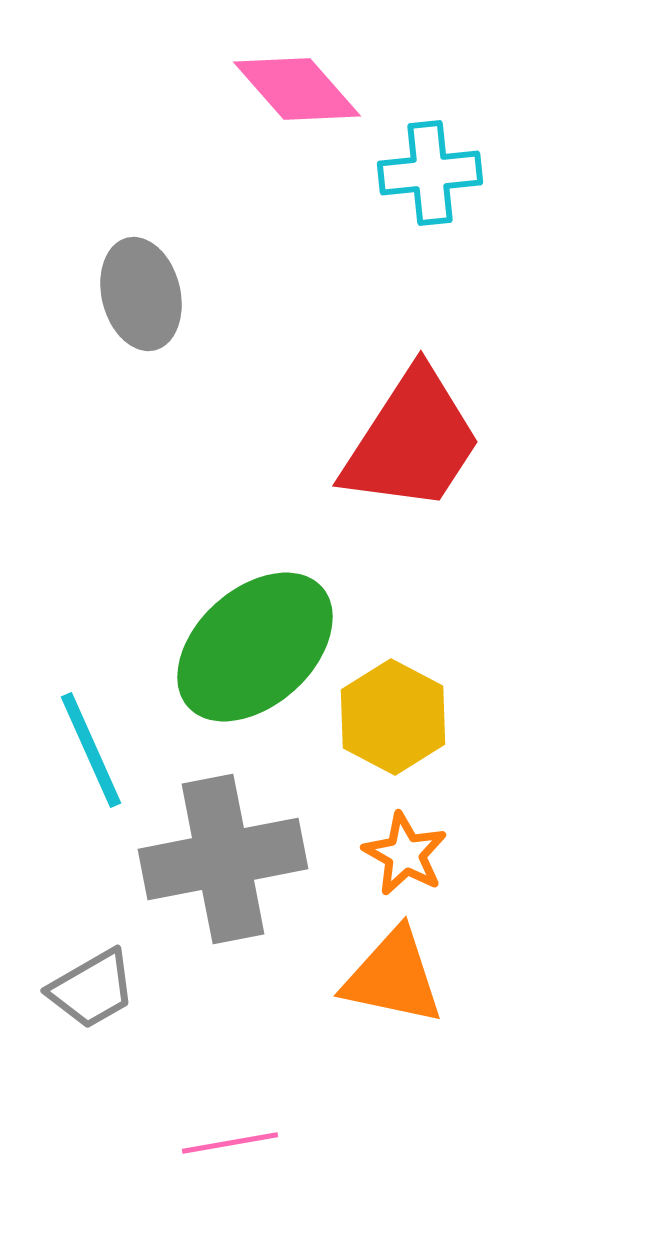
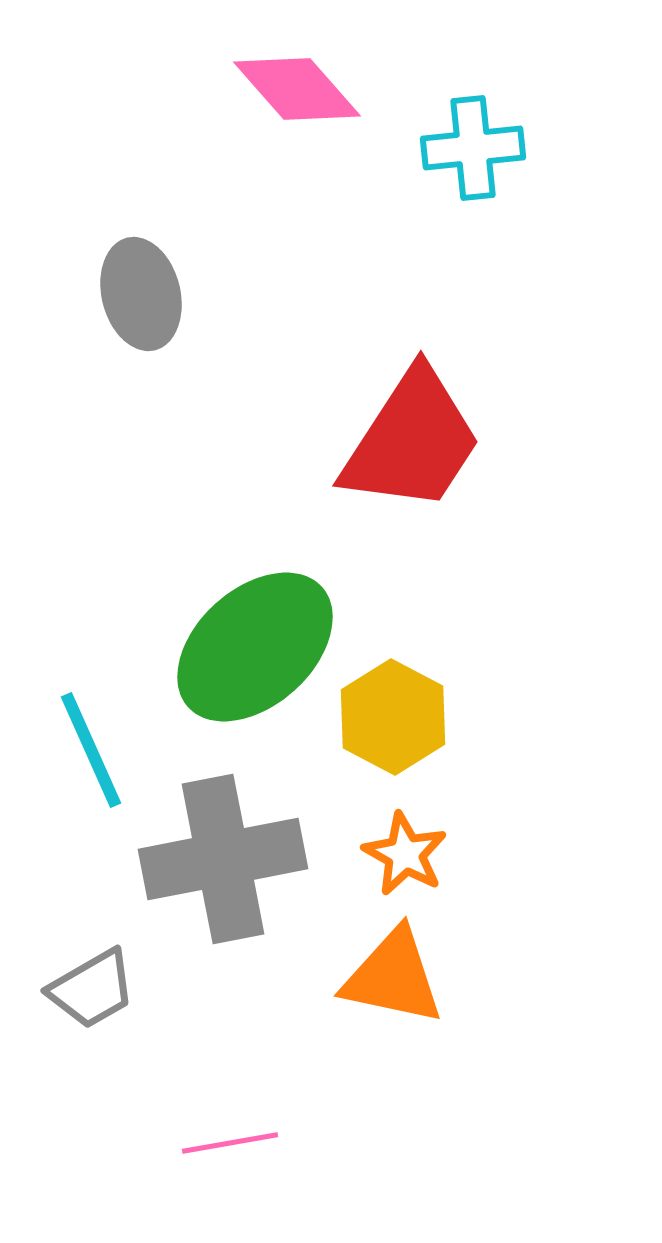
cyan cross: moved 43 px right, 25 px up
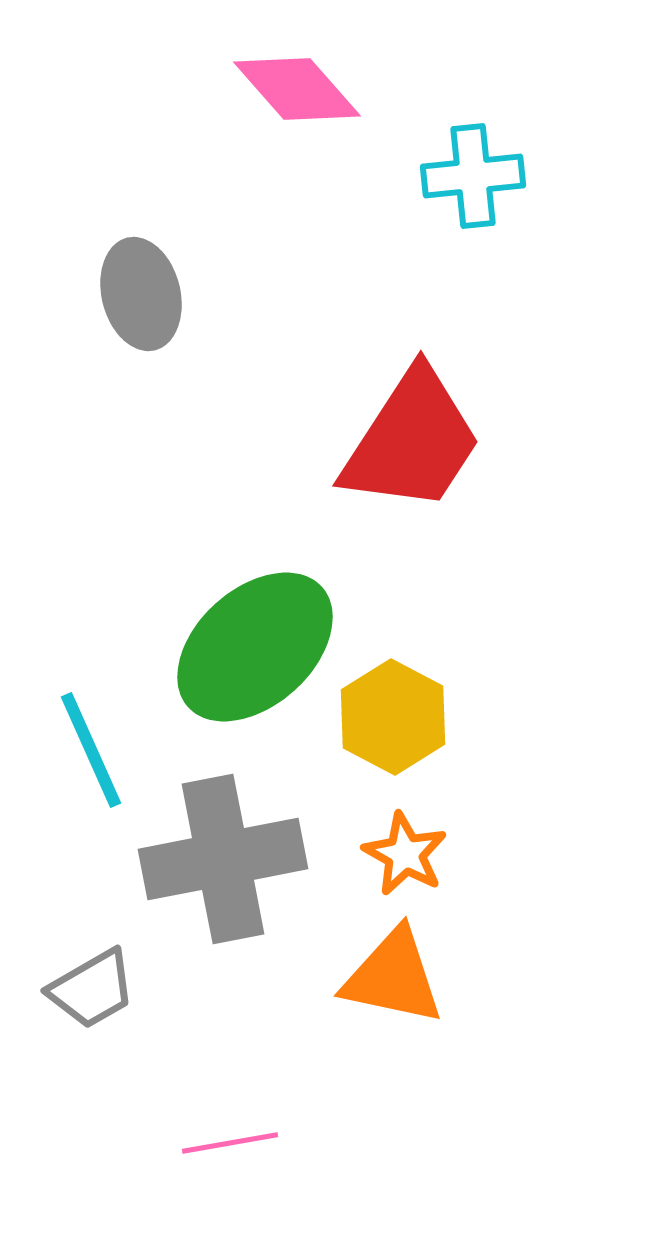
cyan cross: moved 28 px down
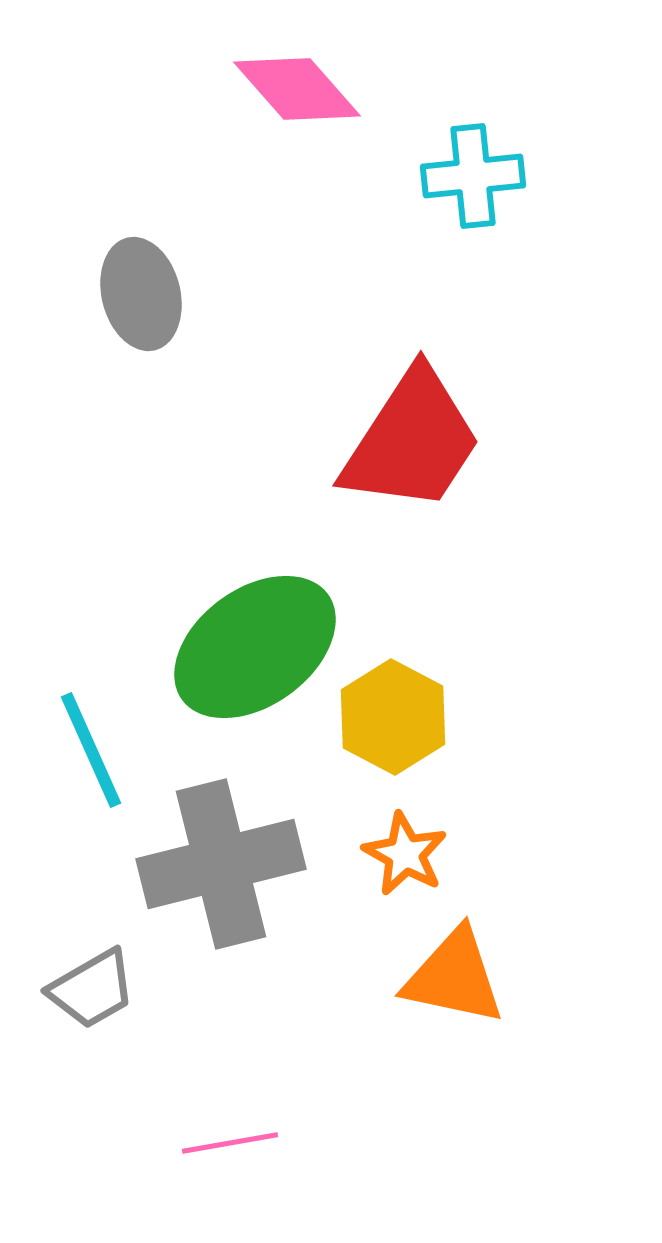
green ellipse: rotated 6 degrees clockwise
gray cross: moved 2 px left, 5 px down; rotated 3 degrees counterclockwise
orange triangle: moved 61 px right
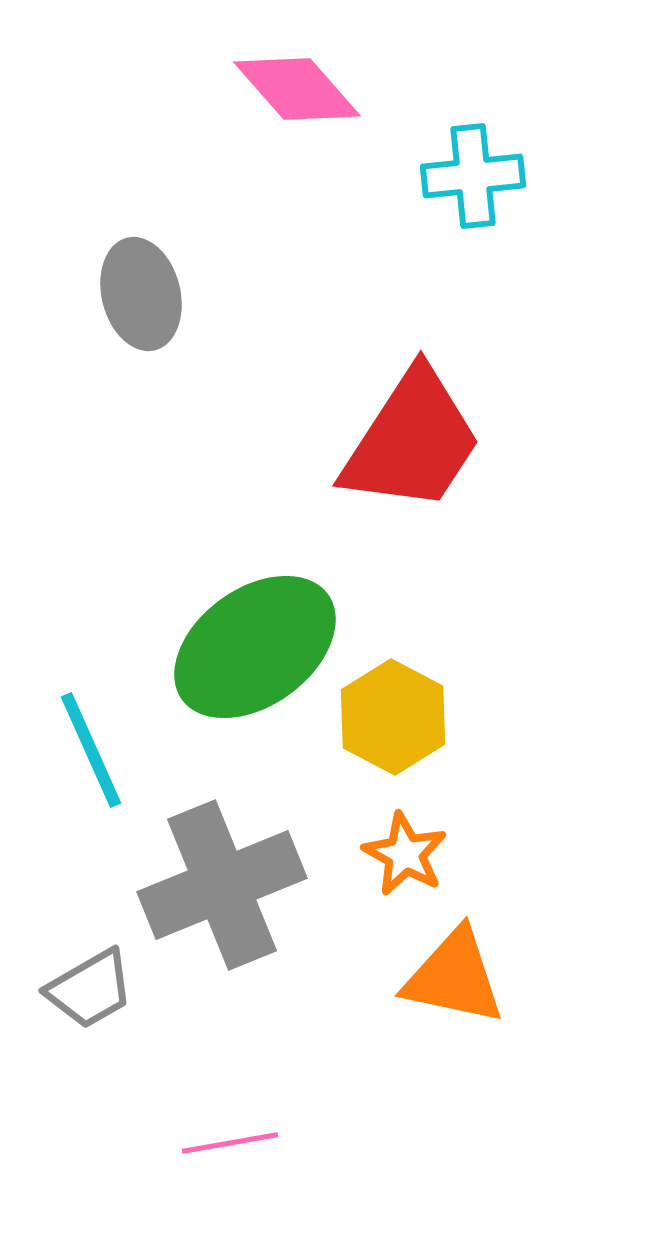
gray cross: moved 1 px right, 21 px down; rotated 8 degrees counterclockwise
gray trapezoid: moved 2 px left
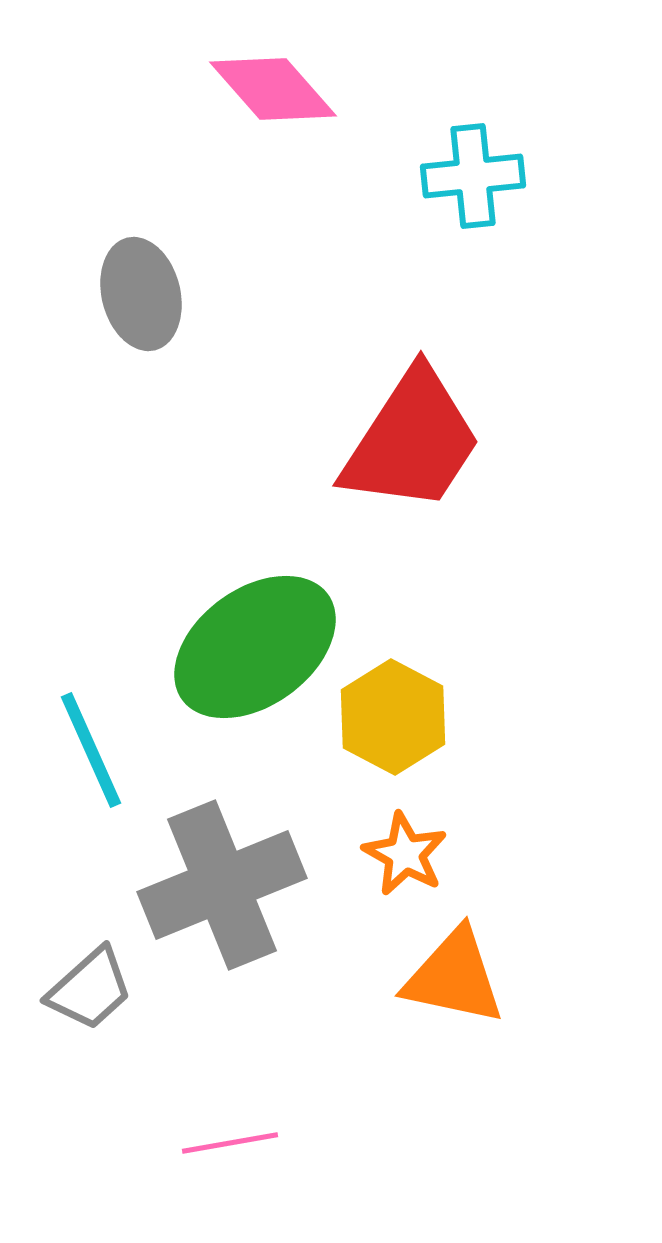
pink diamond: moved 24 px left
gray trapezoid: rotated 12 degrees counterclockwise
